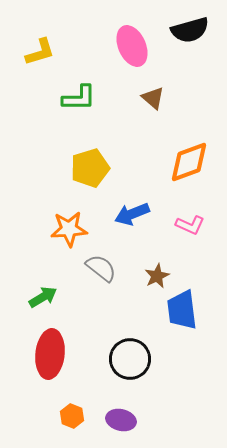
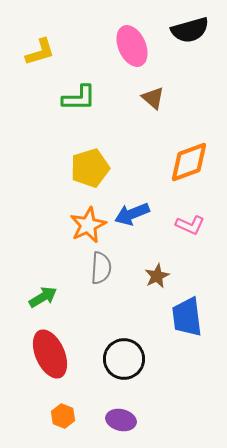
orange star: moved 19 px right, 4 px up; rotated 21 degrees counterclockwise
gray semicircle: rotated 56 degrees clockwise
blue trapezoid: moved 5 px right, 7 px down
red ellipse: rotated 30 degrees counterclockwise
black circle: moved 6 px left
orange hexagon: moved 9 px left
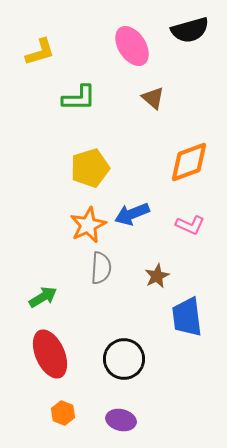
pink ellipse: rotated 9 degrees counterclockwise
orange hexagon: moved 3 px up
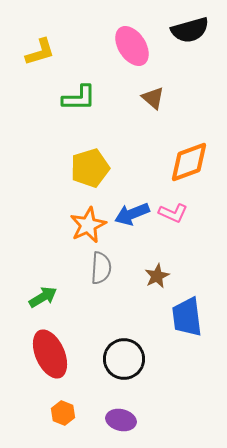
pink L-shape: moved 17 px left, 12 px up
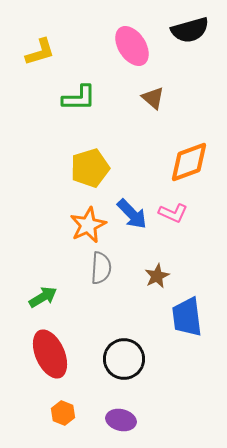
blue arrow: rotated 112 degrees counterclockwise
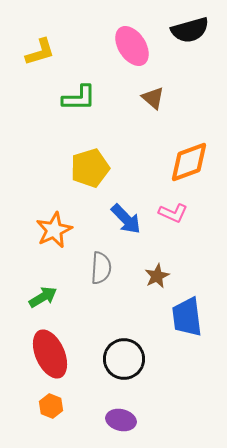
blue arrow: moved 6 px left, 5 px down
orange star: moved 34 px left, 5 px down
orange hexagon: moved 12 px left, 7 px up
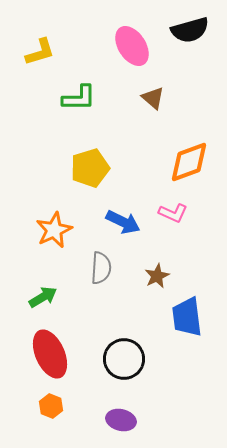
blue arrow: moved 3 px left, 3 px down; rotated 20 degrees counterclockwise
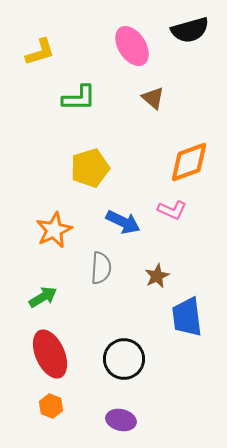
pink L-shape: moved 1 px left, 3 px up
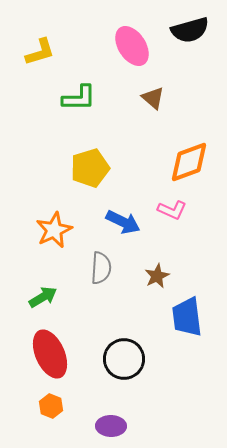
purple ellipse: moved 10 px left, 6 px down; rotated 12 degrees counterclockwise
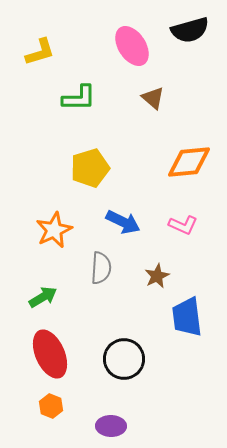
orange diamond: rotated 15 degrees clockwise
pink L-shape: moved 11 px right, 15 px down
